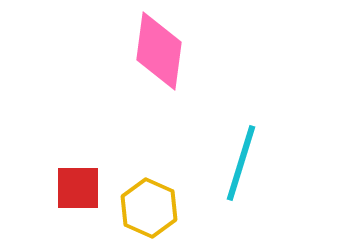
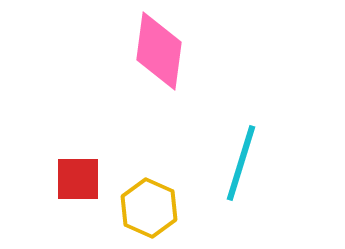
red square: moved 9 px up
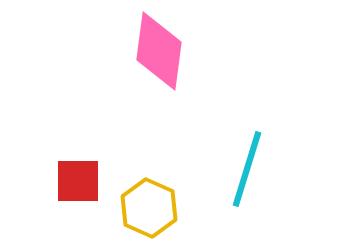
cyan line: moved 6 px right, 6 px down
red square: moved 2 px down
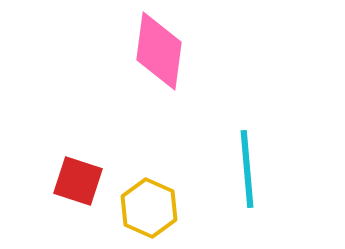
cyan line: rotated 22 degrees counterclockwise
red square: rotated 18 degrees clockwise
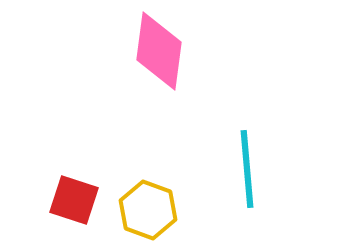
red square: moved 4 px left, 19 px down
yellow hexagon: moved 1 px left, 2 px down; rotated 4 degrees counterclockwise
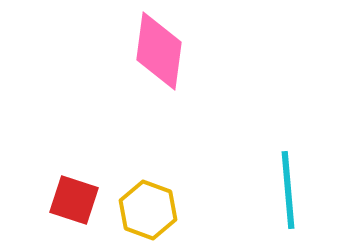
cyan line: moved 41 px right, 21 px down
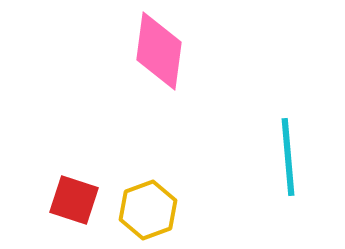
cyan line: moved 33 px up
yellow hexagon: rotated 20 degrees clockwise
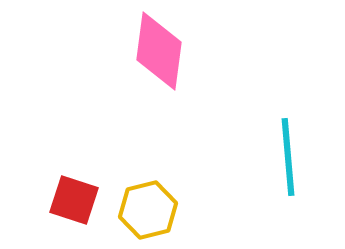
yellow hexagon: rotated 6 degrees clockwise
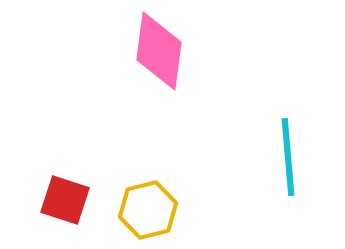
red square: moved 9 px left
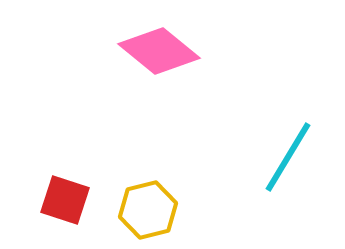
pink diamond: rotated 58 degrees counterclockwise
cyan line: rotated 36 degrees clockwise
